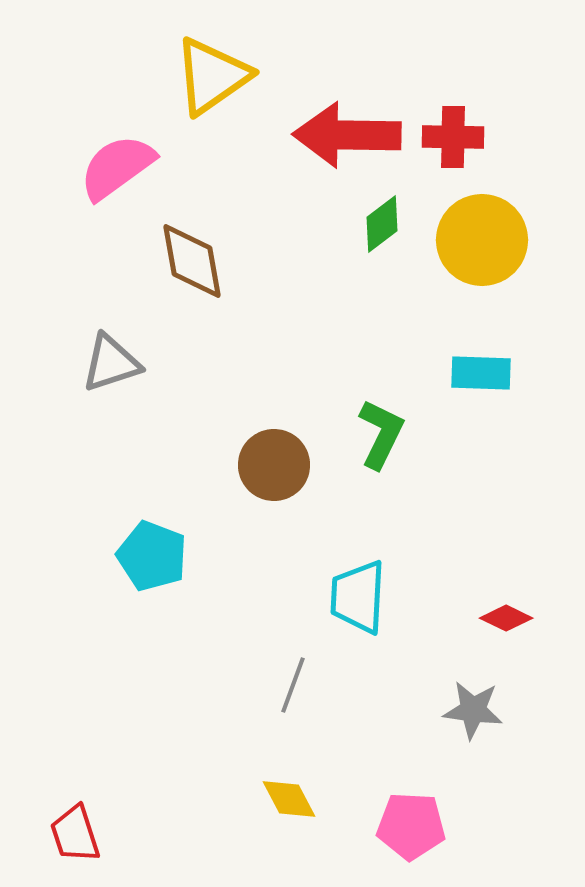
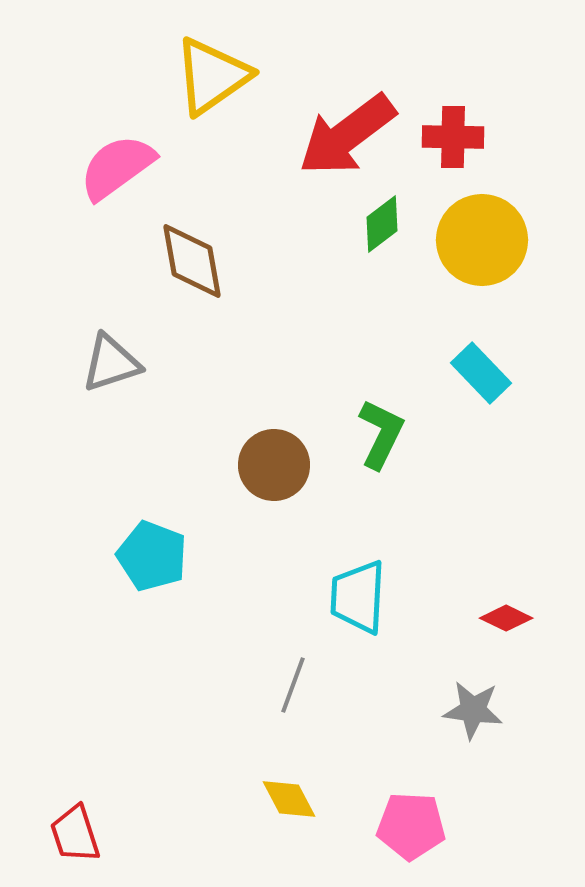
red arrow: rotated 38 degrees counterclockwise
cyan rectangle: rotated 44 degrees clockwise
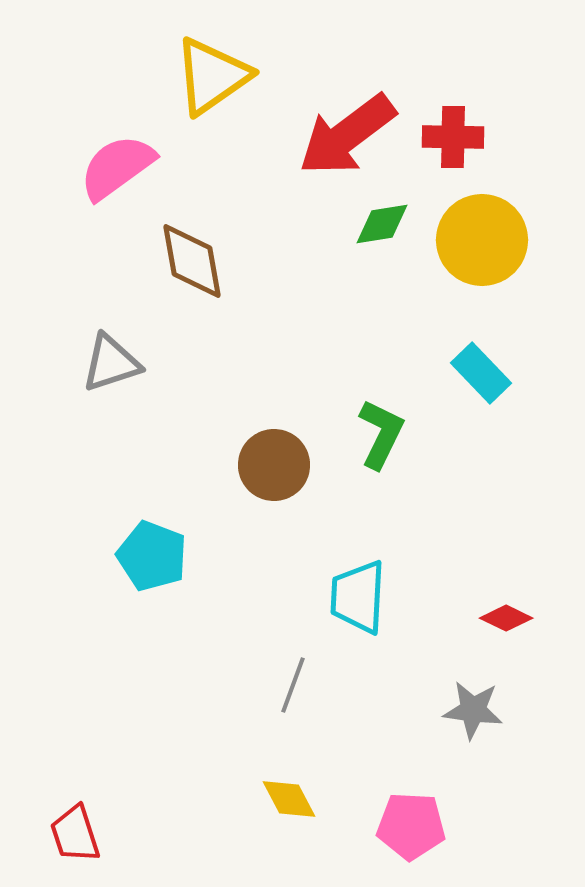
green diamond: rotated 28 degrees clockwise
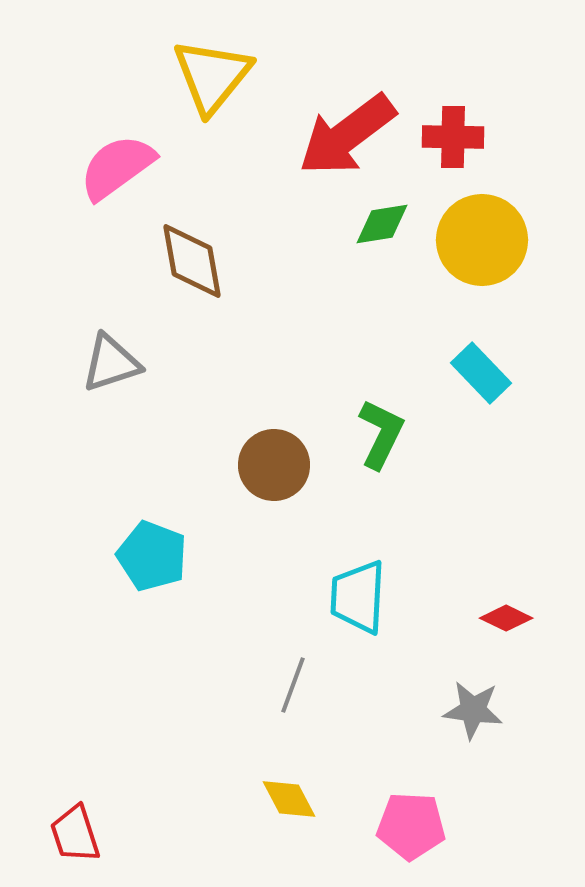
yellow triangle: rotated 16 degrees counterclockwise
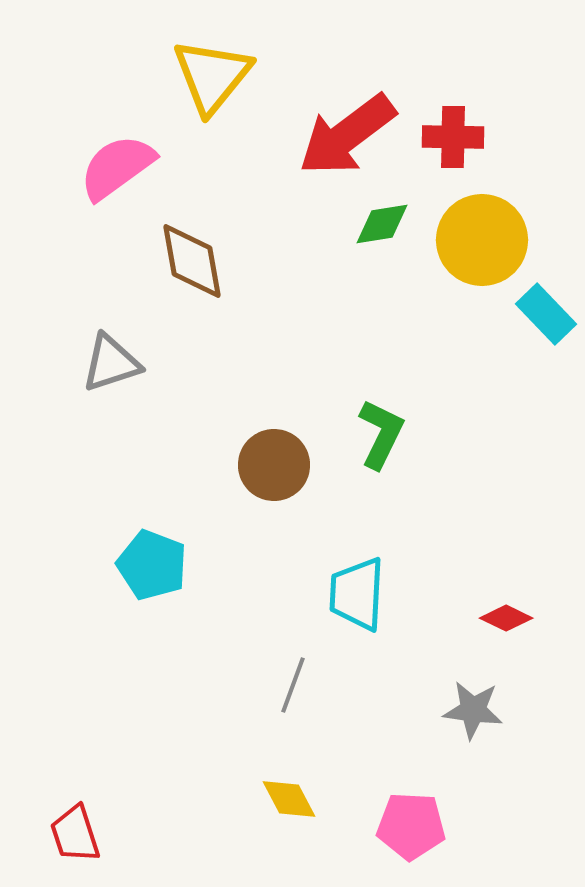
cyan rectangle: moved 65 px right, 59 px up
cyan pentagon: moved 9 px down
cyan trapezoid: moved 1 px left, 3 px up
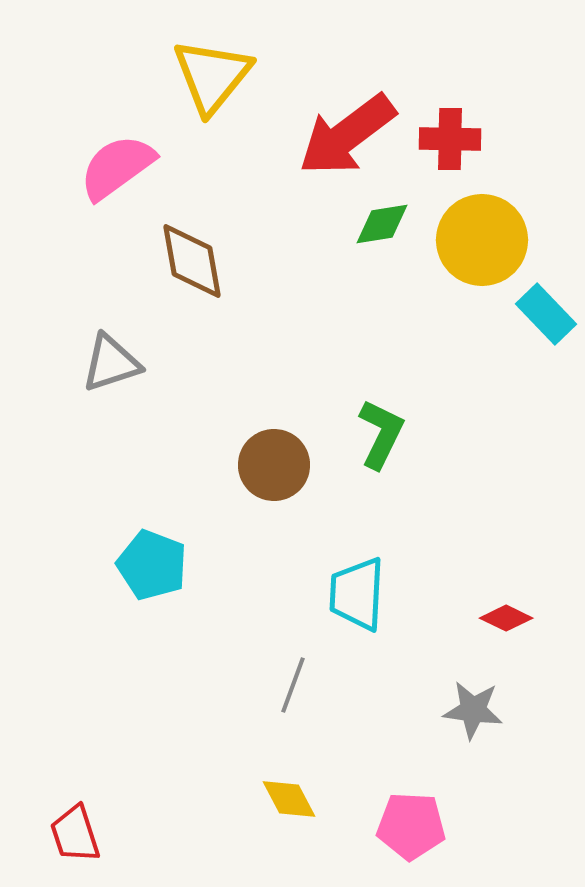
red cross: moved 3 px left, 2 px down
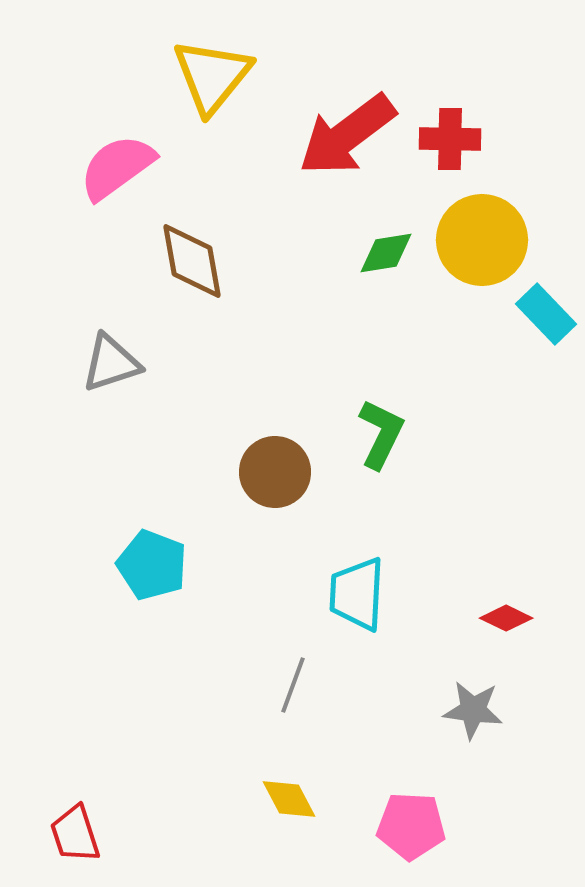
green diamond: moved 4 px right, 29 px down
brown circle: moved 1 px right, 7 px down
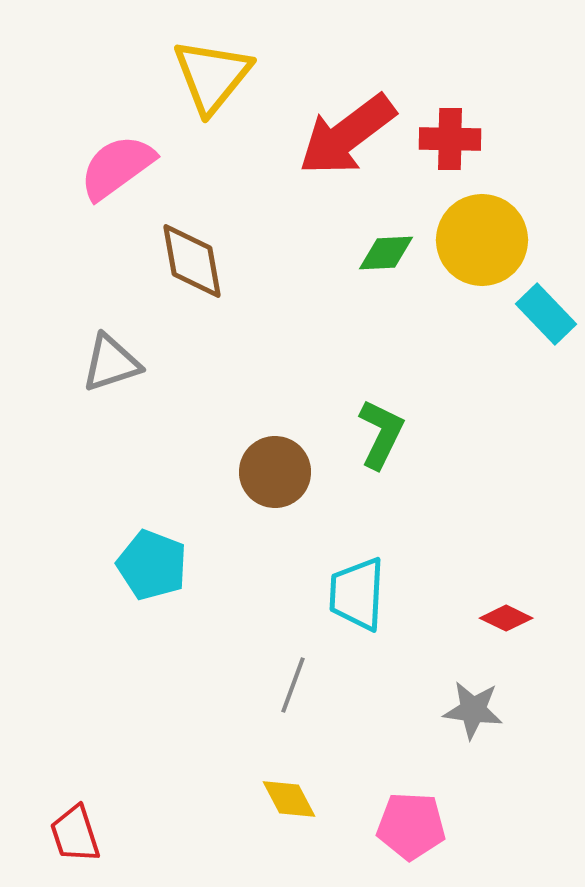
green diamond: rotated 6 degrees clockwise
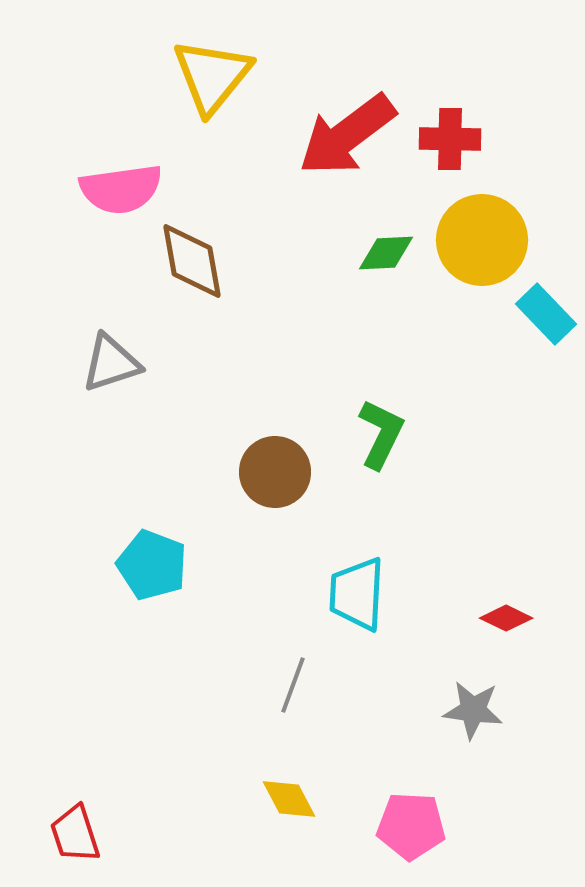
pink semicircle: moved 4 px right, 22 px down; rotated 152 degrees counterclockwise
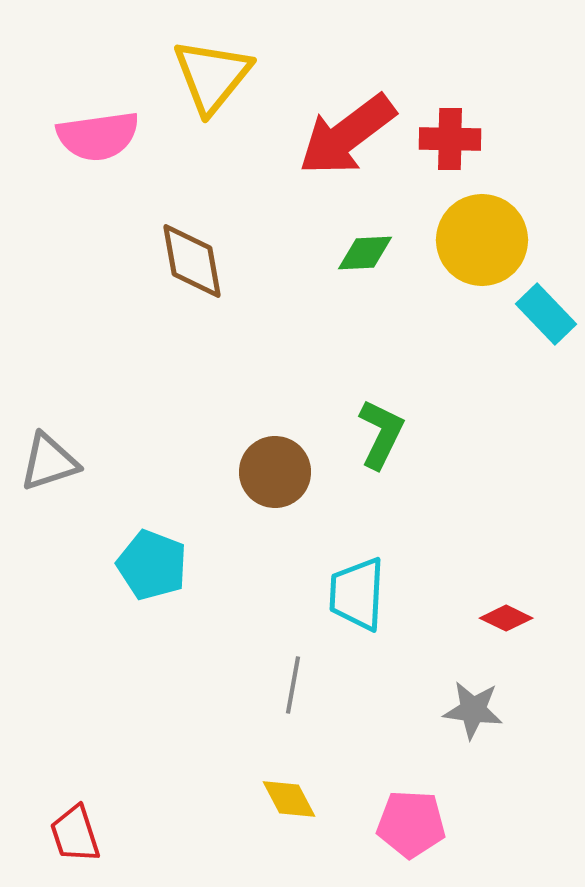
pink semicircle: moved 23 px left, 53 px up
green diamond: moved 21 px left
gray triangle: moved 62 px left, 99 px down
gray line: rotated 10 degrees counterclockwise
pink pentagon: moved 2 px up
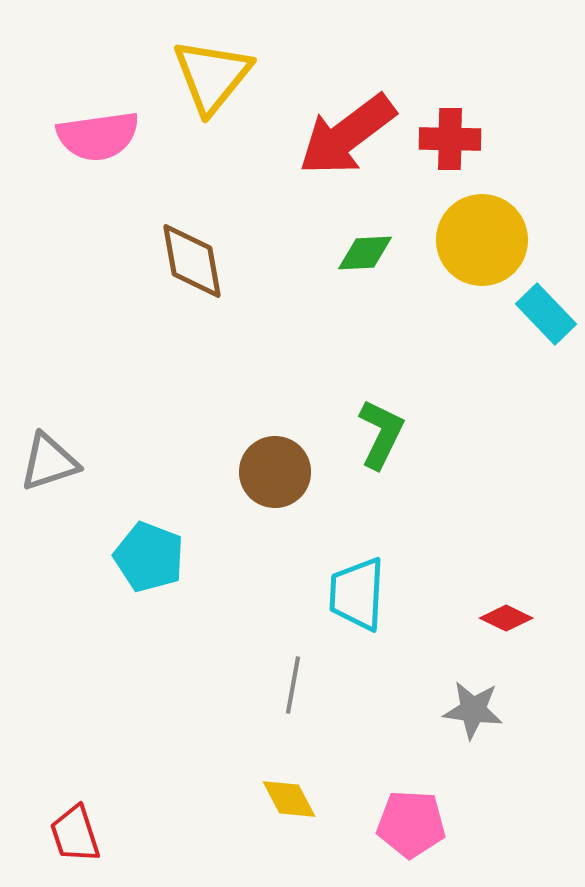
cyan pentagon: moved 3 px left, 8 px up
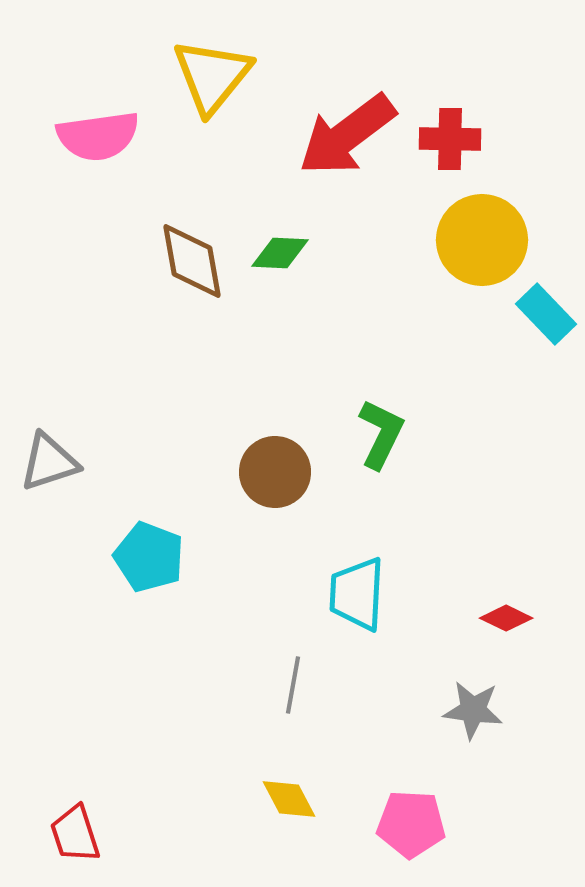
green diamond: moved 85 px left; rotated 6 degrees clockwise
